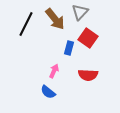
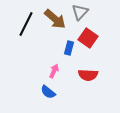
brown arrow: rotated 10 degrees counterclockwise
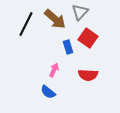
blue rectangle: moved 1 px left, 1 px up; rotated 32 degrees counterclockwise
pink arrow: moved 1 px up
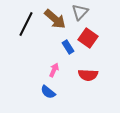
blue rectangle: rotated 16 degrees counterclockwise
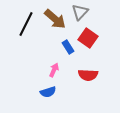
blue semicircle: rotated 56 degrees counterclockwise
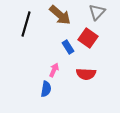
gray triangle: moved 17 px right
brown arrow: moved 5 px right, 4 px up
black line: rotated 10 degrees counterclockwise
red semicircle: moved 2 px left, 1 px up
blue semicircle: moved 2 px left, 3 px up; rotated 63 degrees counterclockwise
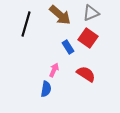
gray triangle: moved 6 px left, 1 px down; rotated 24 degrees clockwise
red semicircle: rotated 150 degrees counterclockwise
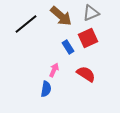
brown arrow: moved 1 px right, 1 px down
black line: rotated 35 degrees clockwise
red square: rotated 30 degrees clockwise
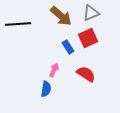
black line: moved 8 px left; rotated 35 degrees clockwise
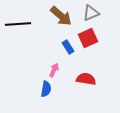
red semicircle: moved 5 px down; rotated 24 degrees counterclockwise
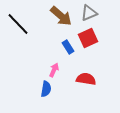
gray triangle: moved 2 px left
black line: rotated 50 degrees clockwise
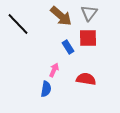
gray triangle: rotated 30 degrees counterclockwise
red square: rotated 24 degrees clockwise
